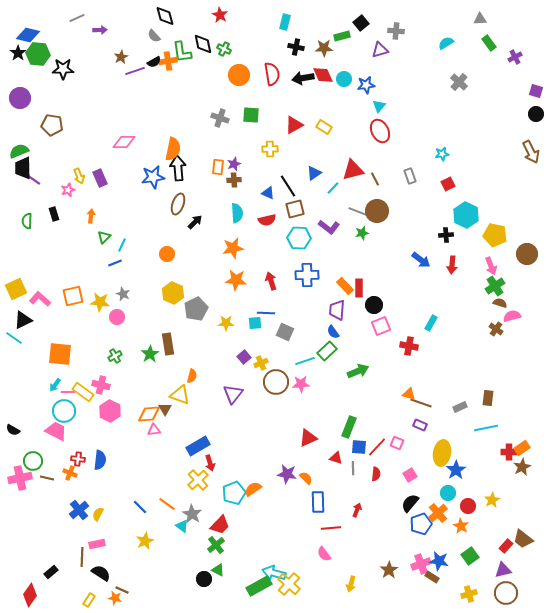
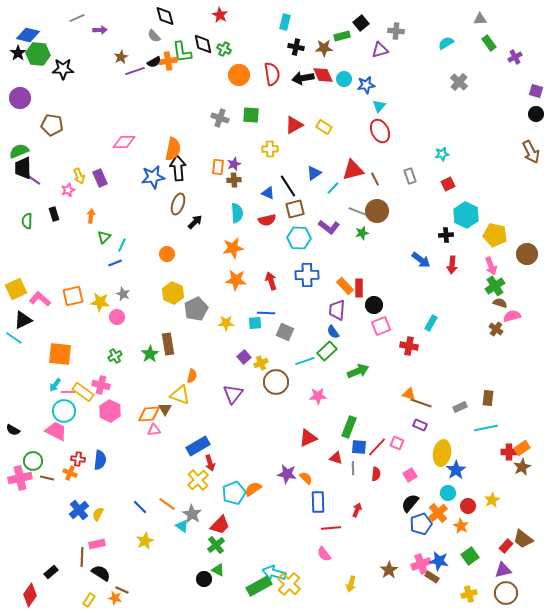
pink star at (301, 384): moved 17 px right, 12 px down
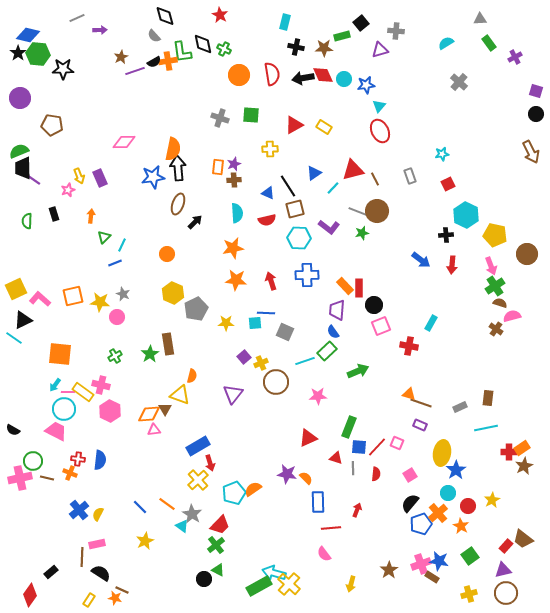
cyan circle at (64, 411): moved 2 px up
brown star at (522, 467): moved 2 px right, 1 px up
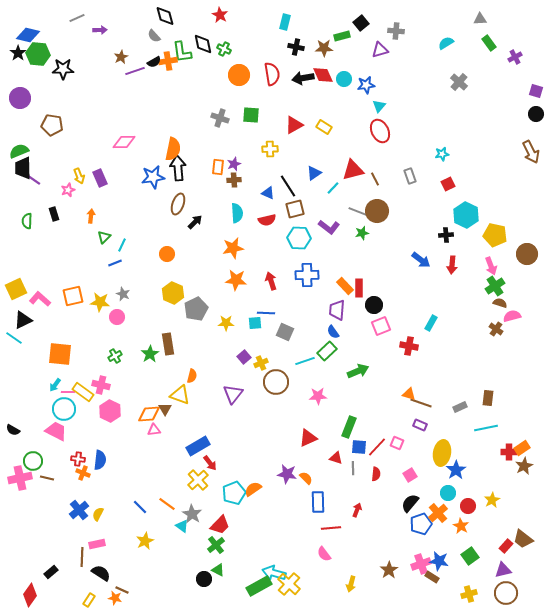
red arrow at (210, 463): rotated 21 degrees counterclockwise
orange cross at (70, 473): moved 13 px right
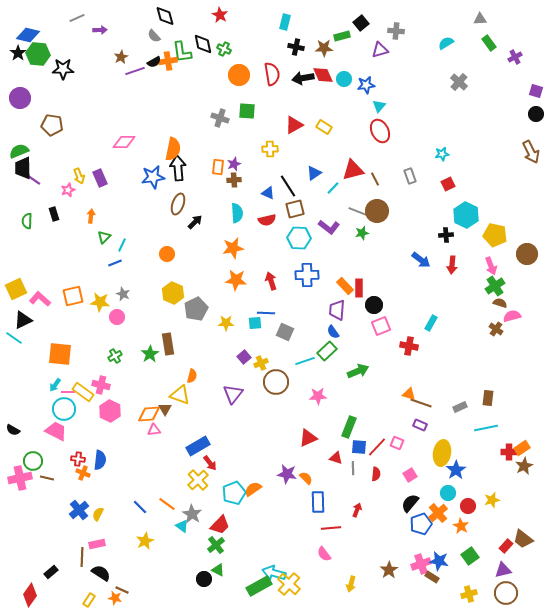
green square at (251, 115): moved 4 px left, 4 px up
yellow star at (492, 500): rotated 14 degrees clockwise
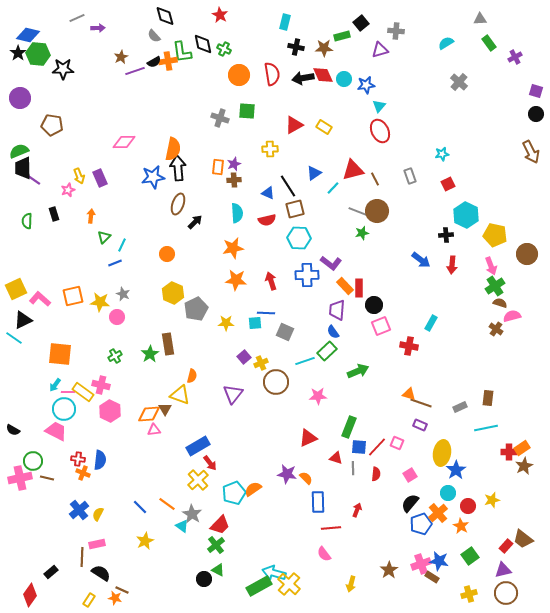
purple arrow at (100, 30): moved 2 px left, 2 px up
purple L-shape at (329, 227): moved 2 px right, 36 px down
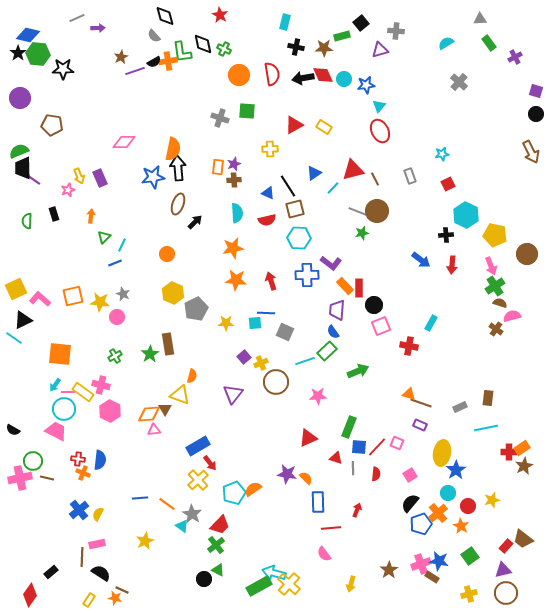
blue line at (140, 507): moved 9 px up; rotated 49 degrees counterclockwise
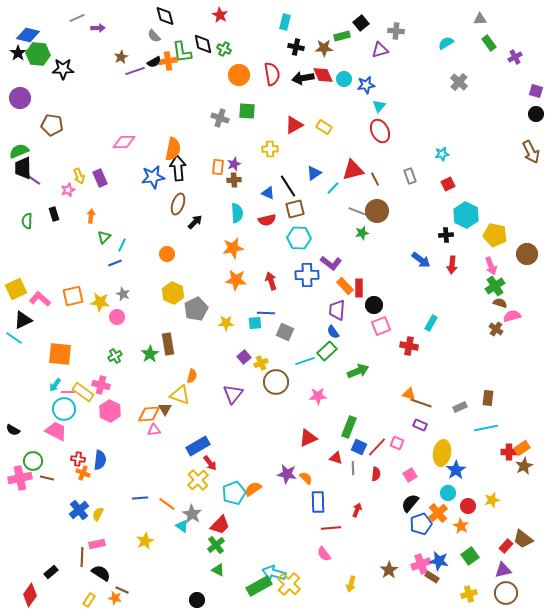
blue square at (359, 447): rotated 21 degrees clockwise
black circle at (204, 579): moved 7 px left, 21 px down
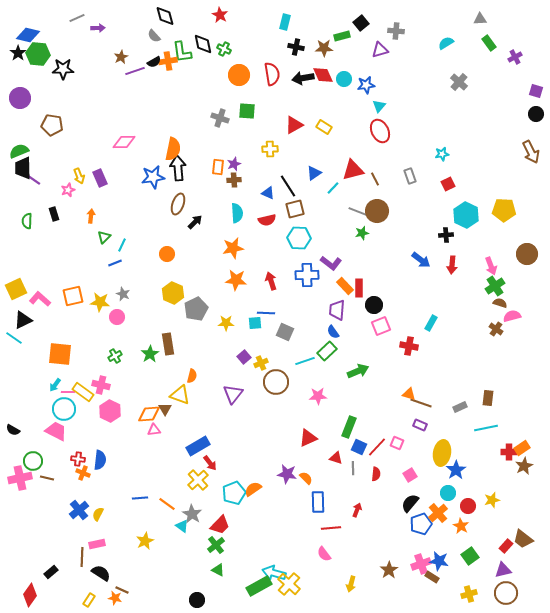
yellow pentagon at (495, 235): moved 9 px right, 25 px up; rotated 10 degrees counterclockwise
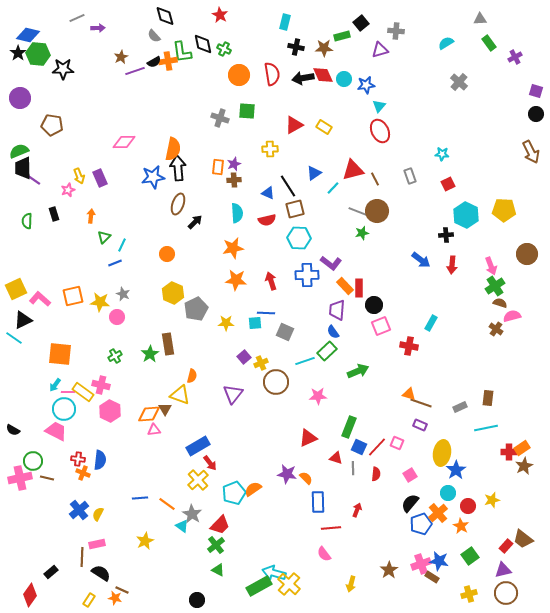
cyan star at (442, 154): rotated 16 degrees clockwise
